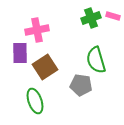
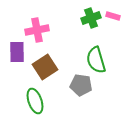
purple rectangle: moved 3 px left, 1 px up
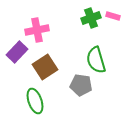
purple rectangle: rotated 45 degrees clockwise
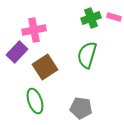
pink rectangle: moved 1 px right, 1 px down
pink cross: moved 3 px left
green semicircle: moved 9 px left, 5 px up; rotated 32 degrees clockwise
gray pentagon: moved 23 px down
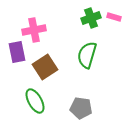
purple rectangle: rotated 55 degrees counterclockwise
green ellipse: rotated 10 degrees counterclockwise
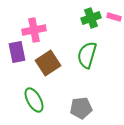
brown square: moved 3 px right, 4 px up
green ellipse: moved 1 px left, 1 px up
gray pentagon: rotated 15 degrees counterclockwise
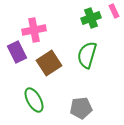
pink rectangle: moved 6 px up; rotated 48 degrees clockwise
purple rectangle: rotated 15 degrees counterclockwise
brown square: moved 1 px right
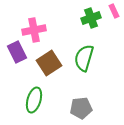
green semicircle: moved 3 px left, 3 px down
green ellipse: rotated 45 degrees clockwise
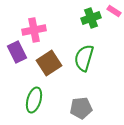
pink rectangle: rotated 32 degrees counterclockwise
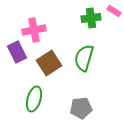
green cross: rotated 12 degrees clockwise
green ellipse: moved 1 px up
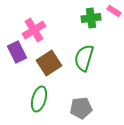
pink cross: rotated 20 degrees counterclockwise
green ellipse: moved 5 px right
